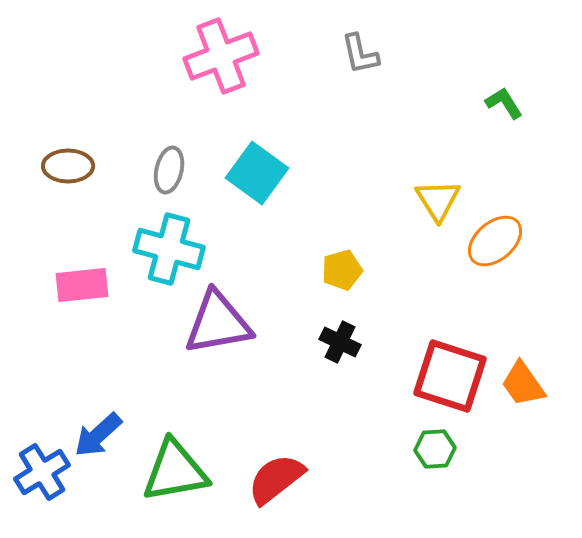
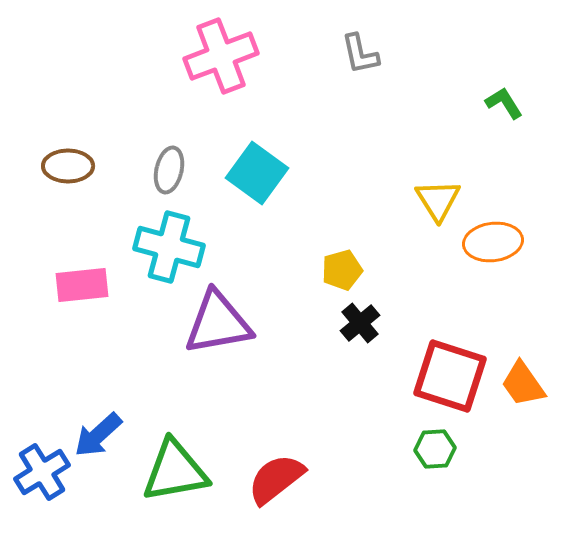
orange ellipse: moved 2 px left, 1 px down; rotated 34 degrees clockwise
cyan cross: moved 2 px up
black cross: moved 20 px right, 19 px up; rotated 24 degrees clockwise
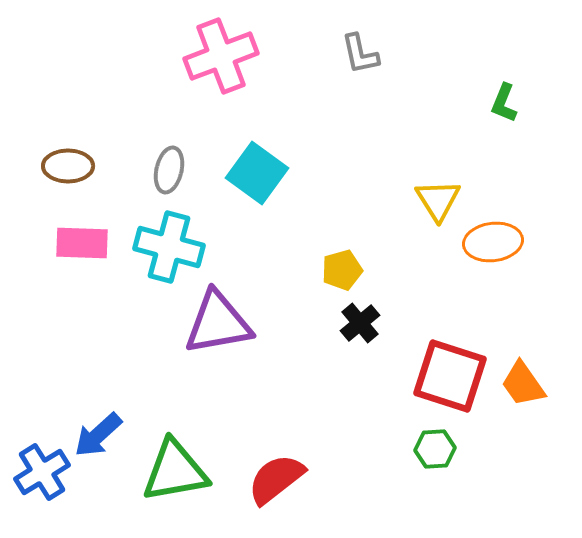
green L-shape: rotated 126 degrees counterclockwise
pink rectangle: moved 42 px up; rotated 8 degrees clockwise
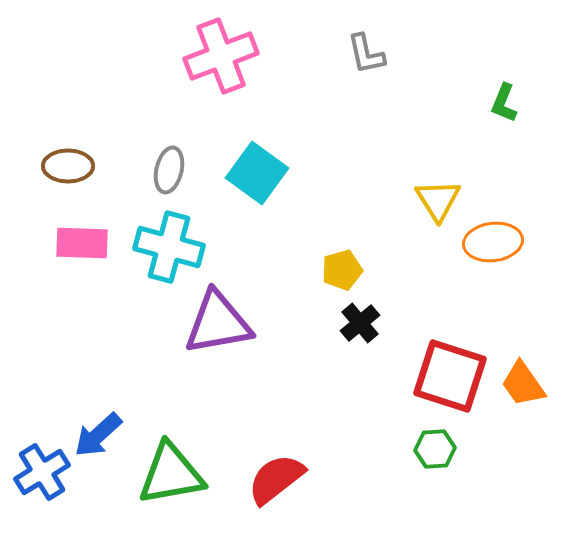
gray L-shape: moved 6 px right
green triangle: moved 4 px left, 3 px down
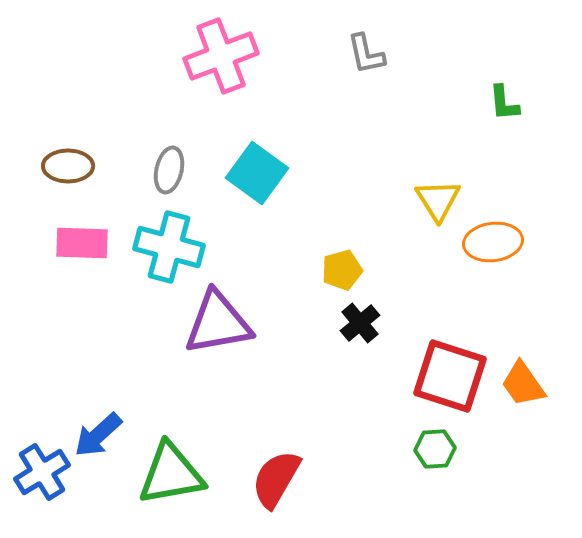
green L-shape: rotated 27 degrees counterclockwise
red semicircle: rotated 22 degrees counterclockwise
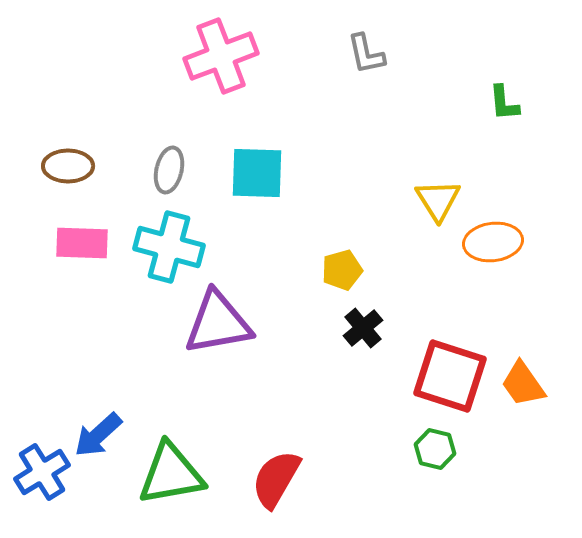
cyan square: rotated 34 degrees counterclockwise
black cross: moved 3 px right, 5 px down
green hexagon: rotated 18 degrees clockwise
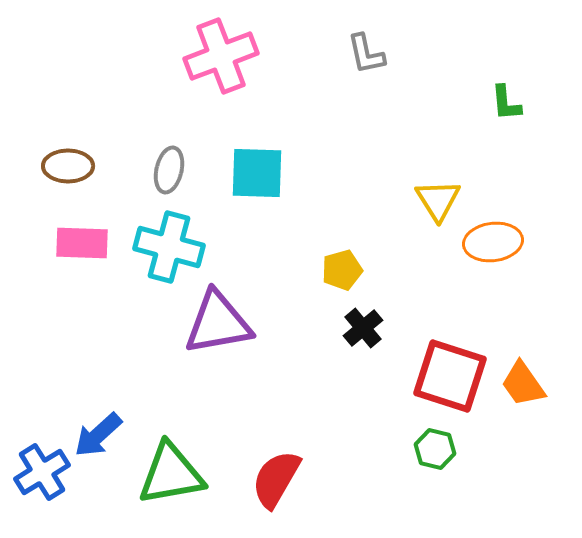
green L-shape: moved 2 px right
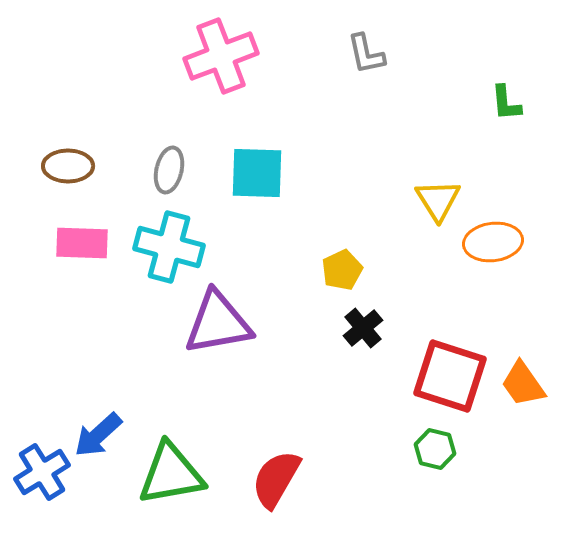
yellow pentagon: rotated 9 degrees counterclockwise
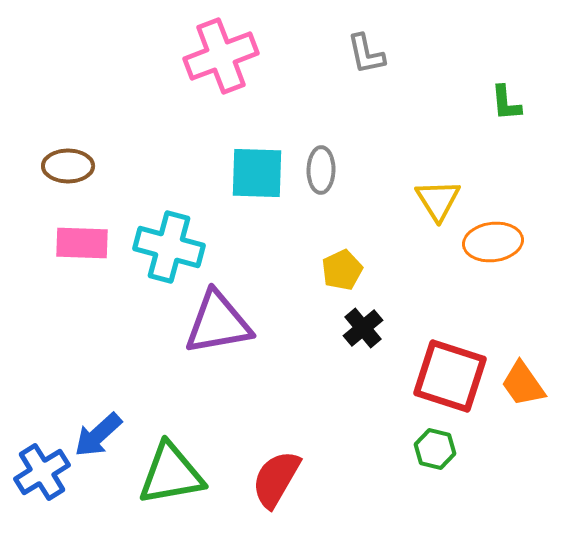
gray ellipse: moved 152 px right; rotated 12 degrees counterclockwise
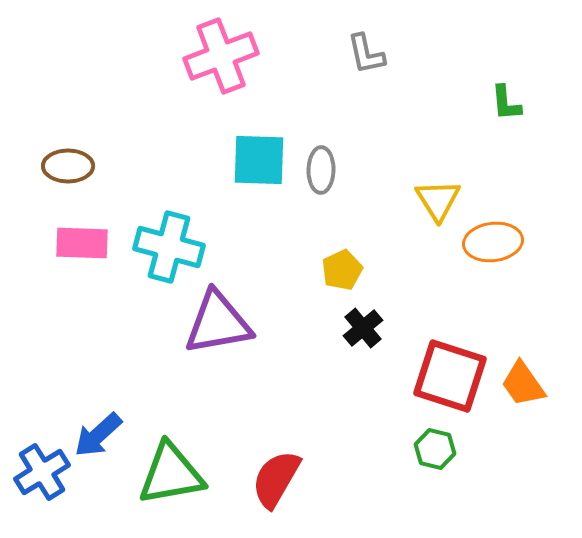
cyan square: moved 2 px right, 13 px up
